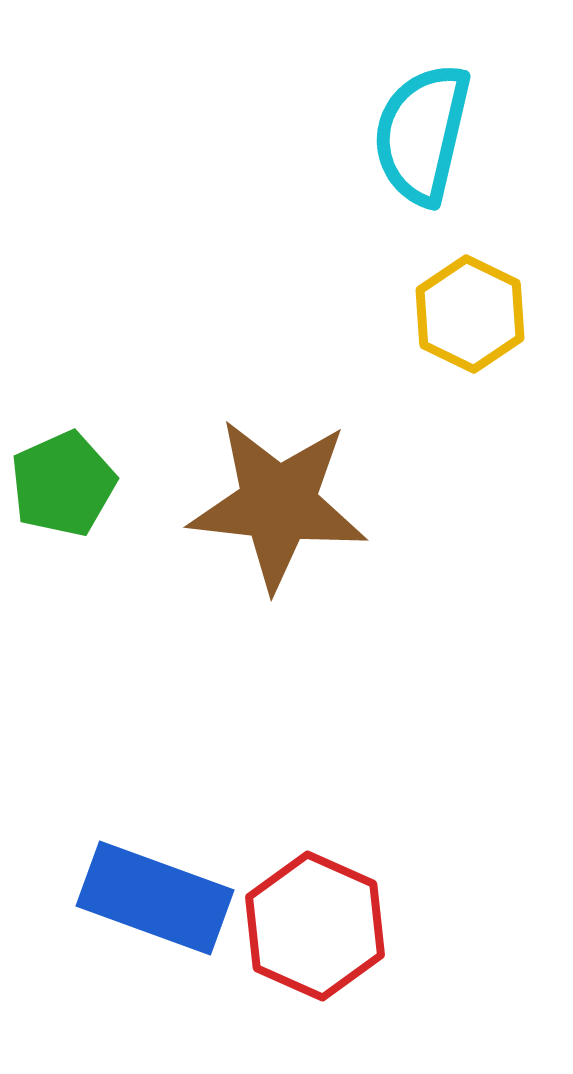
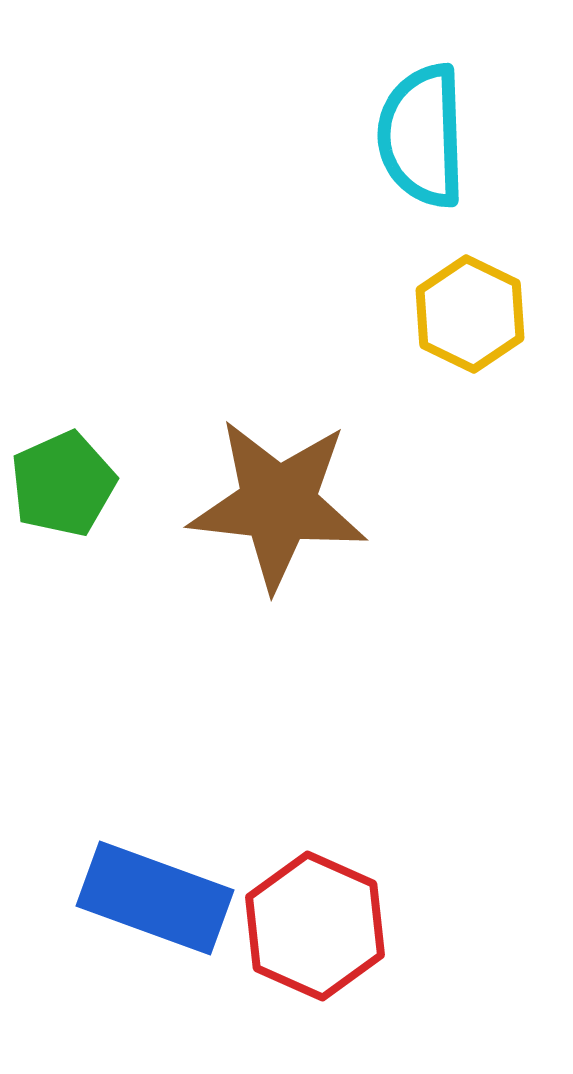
cyan semicircle: moved 2 px down; rotated 15 degrees counterclockwise
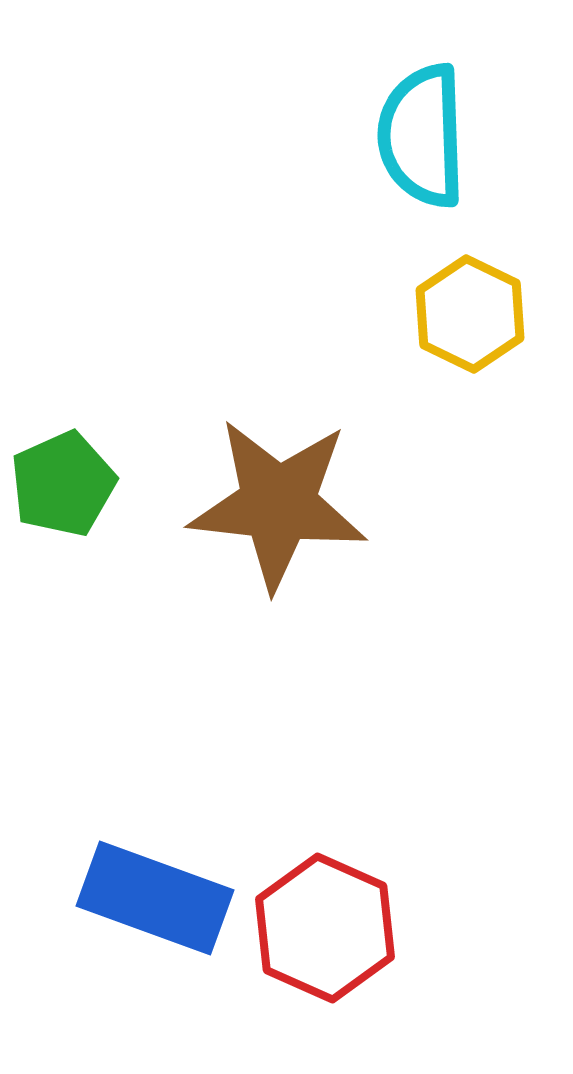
red hexagon: moved 10 px right, 2 px down
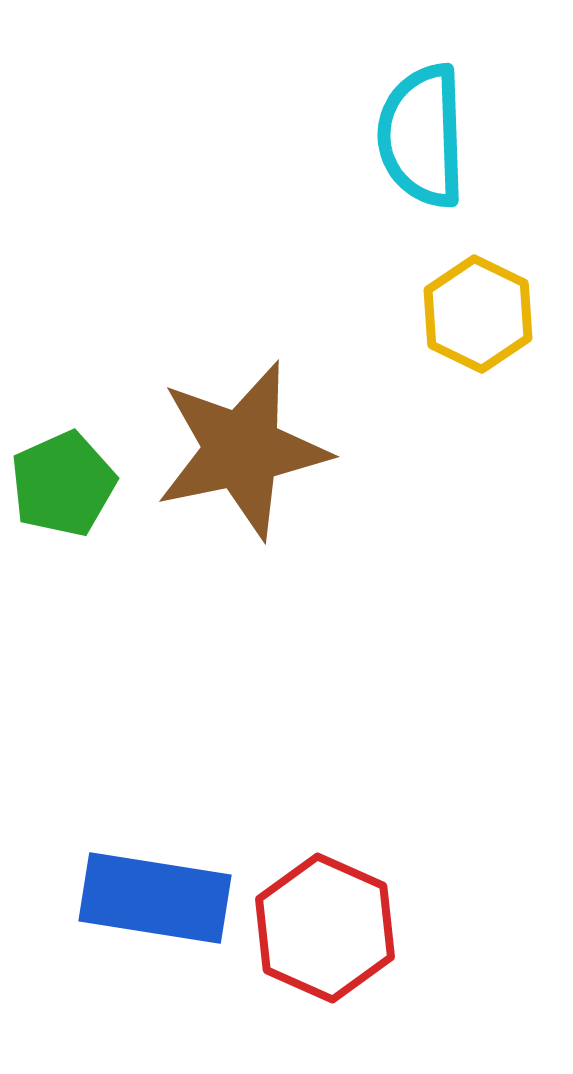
yellow hexagon: moved 8 px right
brown star: moved 36 px left, 54 px up; rotated 18 degrees counterclockwise
blue rectangle: rotated 11 degrees counterclockwise
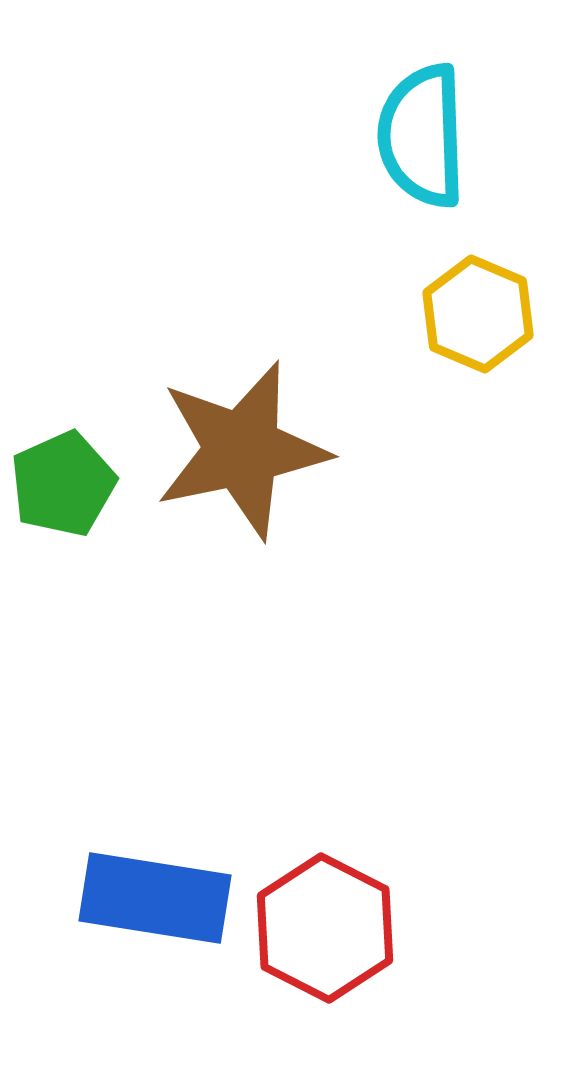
yellow hexagon: rotated 3 degrees counterclockwise
red hexagon: rotated 3 degrees clockwise
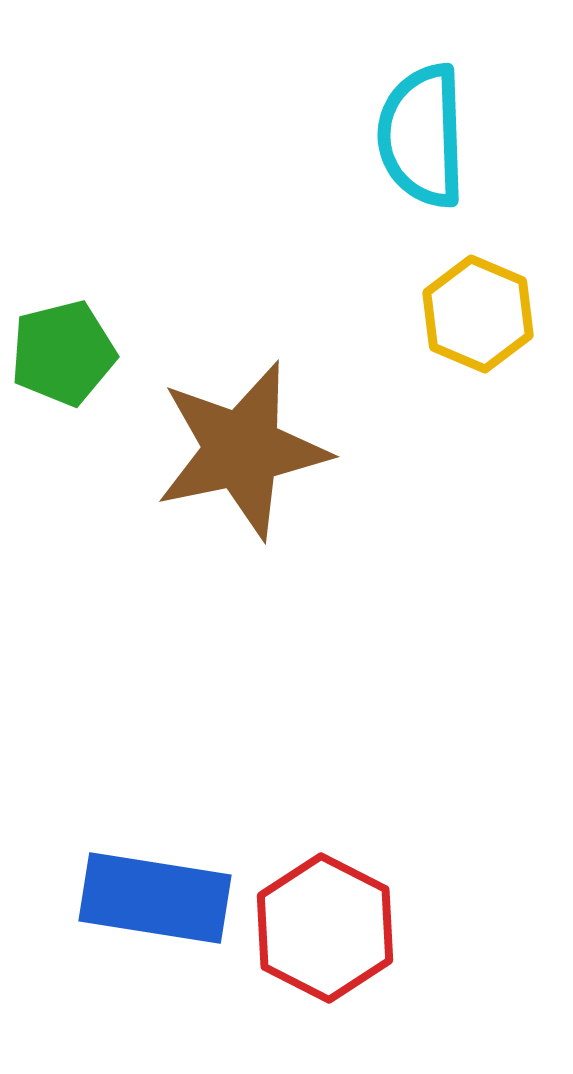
green pentagon: moved 131 px up; rotated 10 degrees clockwise
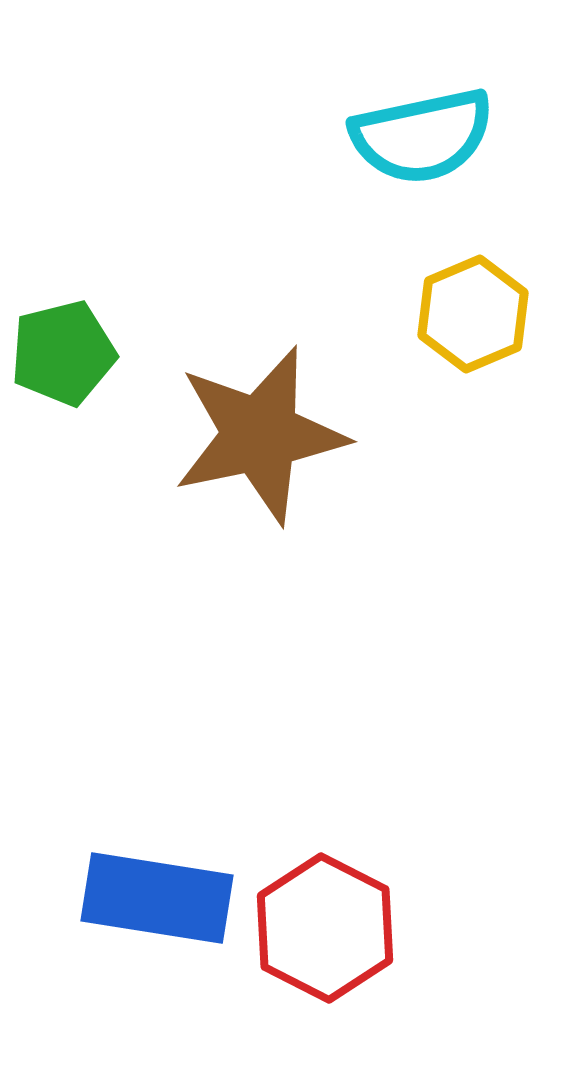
cyan semicircle: rotated 100 degrees counterclockwise
yellow hexagon: moved 5 px left; rotated 14 degrees clockwise
brown star: moved 18 px right, 15 px up
blue rectangle: moved 2 px right
